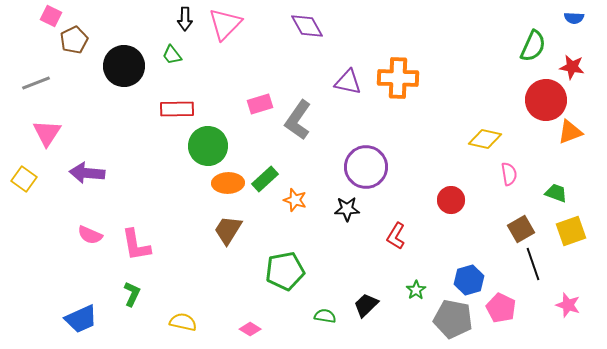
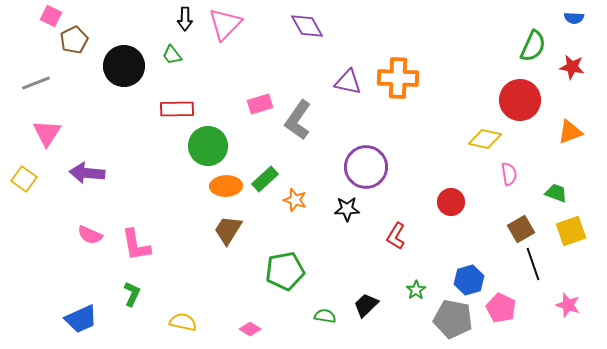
red circle at (546, 100): moved 26 px left
orange ellipse at (228, 183): moved 2 px left, 3 px down
red circle at (451, 200): moved 2 px down
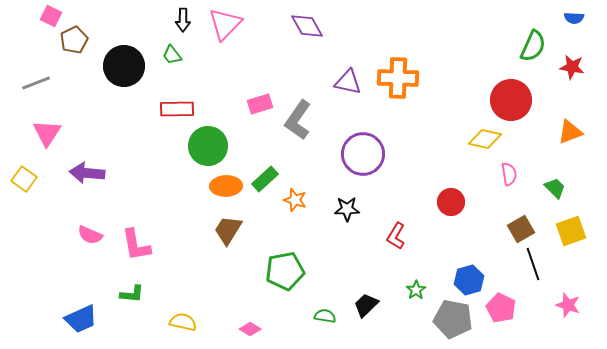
black arrow at (185, 19): moved 2 px left, 1 px down
red circle at (520, 100): moved 9 px left
purple circle at (366, 167): moved 3 px left, 13 px up
green trapezoid at (556, 193): moved 1 px left, 5 px up; rotated 25 degrees clockwise
green L-shape at (132, 294): rotated 70 degrees clockwise
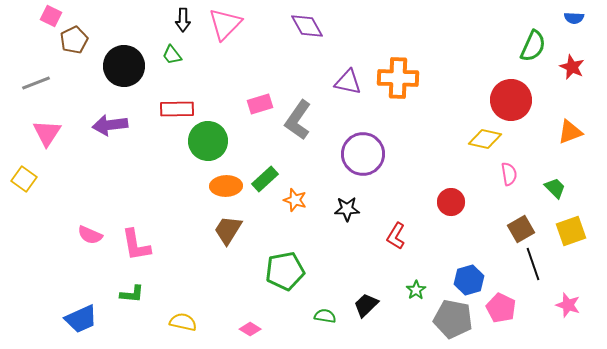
red star at (572, 67): rotated 15 degrees clockwise
green circle at (208, 146): moved 5 px up
purple arrow at (87, 173): moved 23 px right, 48 px up; rotated 12 degrees counterclockwise
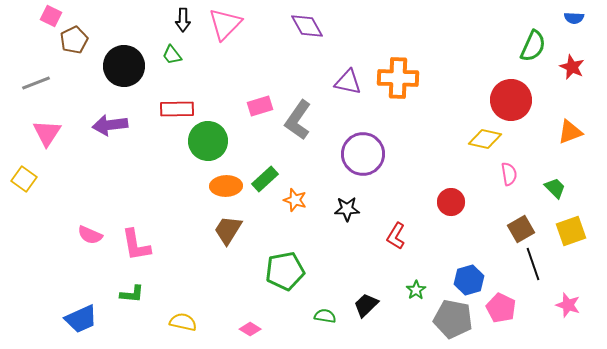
pink rectangle at (260, 104): moved 2 px down
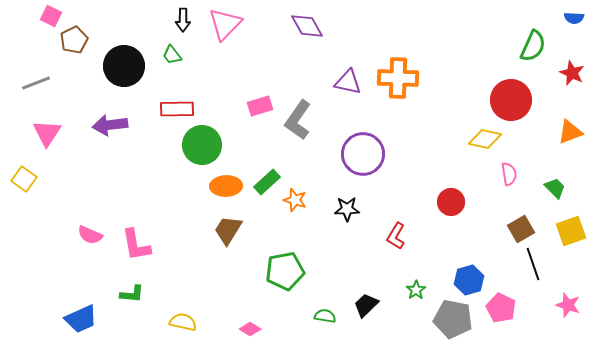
red star at (572, 67): moved 6 px down
green circle at (208, 141): moved 6 px left, 4 px down
green rectangle at (265, 179): moved 2 px right, 3 px down
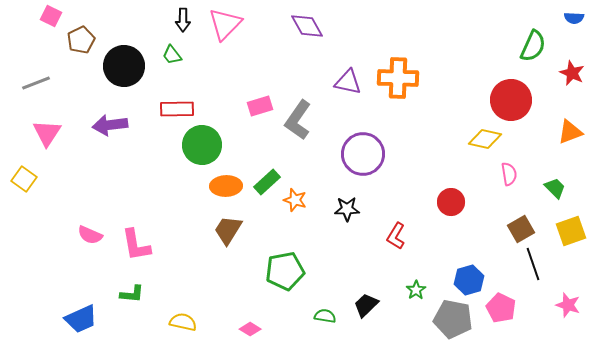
brown pentagon at (74, 40): moved 7 px right
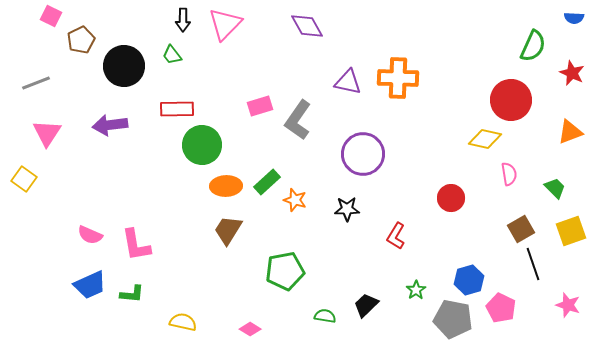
red circle at (451, 202): moved 4 px up
blue trapezoid at (81, 319): moved 9 px right, 34 px up
